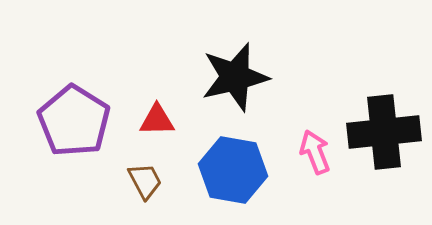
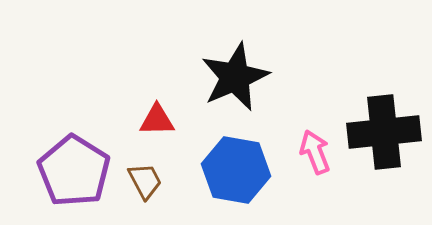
black star: rotated 10 degrees counterclockwise
purple pentagon: moved 50 px down
blue hexagon: moved 3 px right
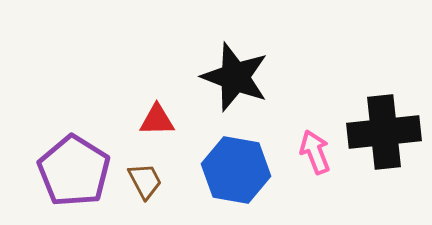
black star: rotated 28 degrees counterclockwise
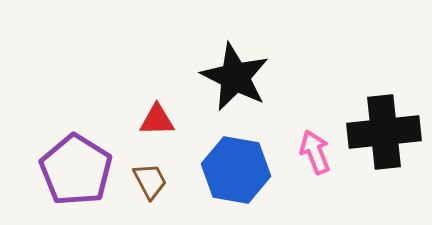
black star: rotated 6 degrees clockwise
purple pentagon: moved 2 px right, 1 px up
brown trapezoid: moved 5 px right
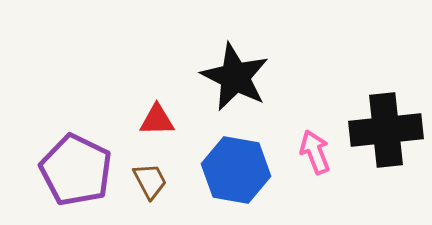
black cross: moved 2 px right, 2 px up
purple pentagon: rotated 6 degrees counterclockwise
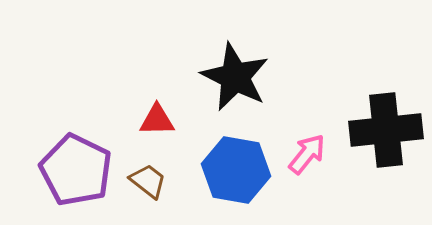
pink arrow: moved 8 px left, 2 px down; rotated 60 degrees clockwise
brown trapezoid: moved 2 px left; rotated 24 degrees counterclockwise
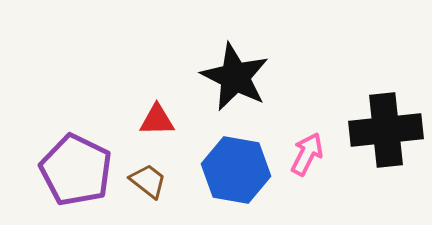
pink arrow: rotated 12 degrees counterclockwise
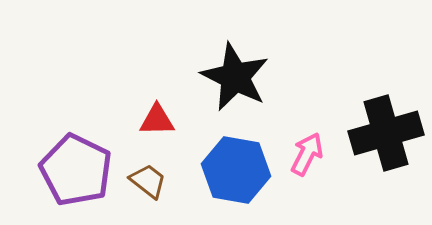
black cross: moved 3 px down; rotated 10 degrees counterclockwise
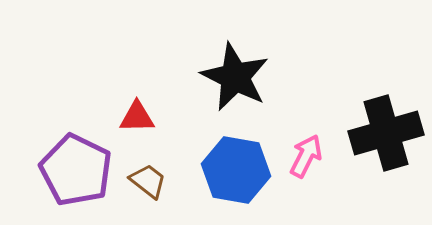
red triangle: moved 20 px left, 3 px up
pink arrow: moved 1 px left, 2 px down
